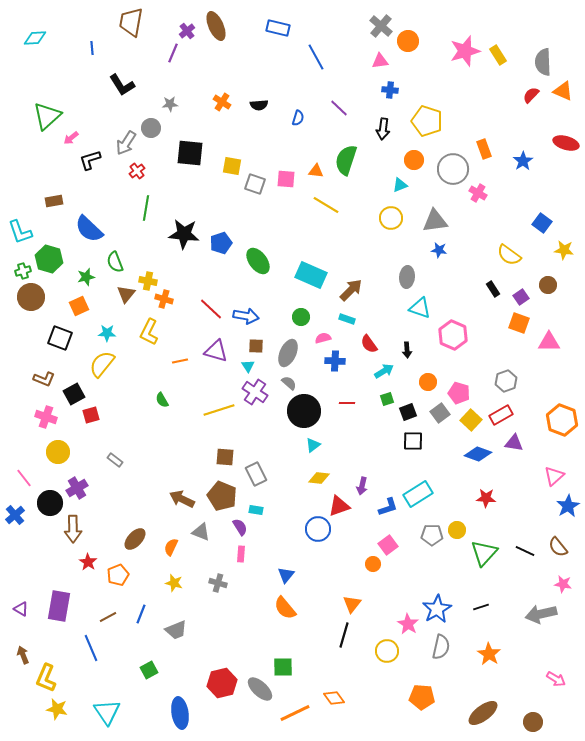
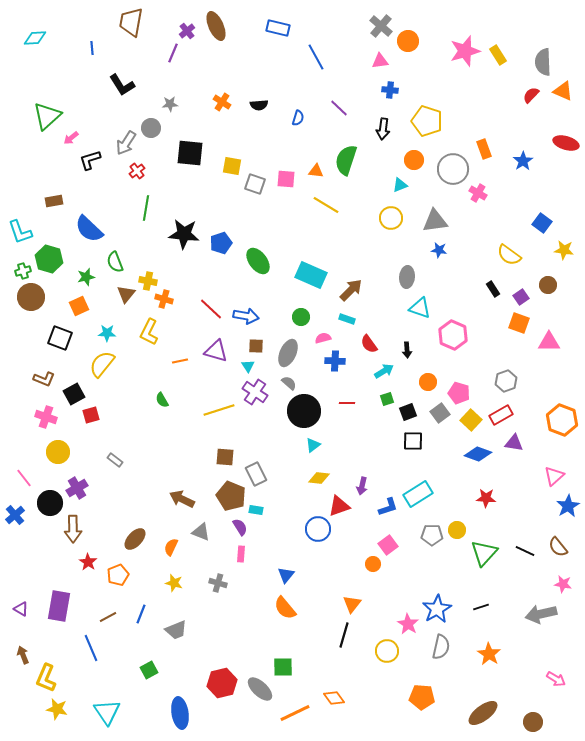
brown pentagon at (222, 496): moved 9 px right
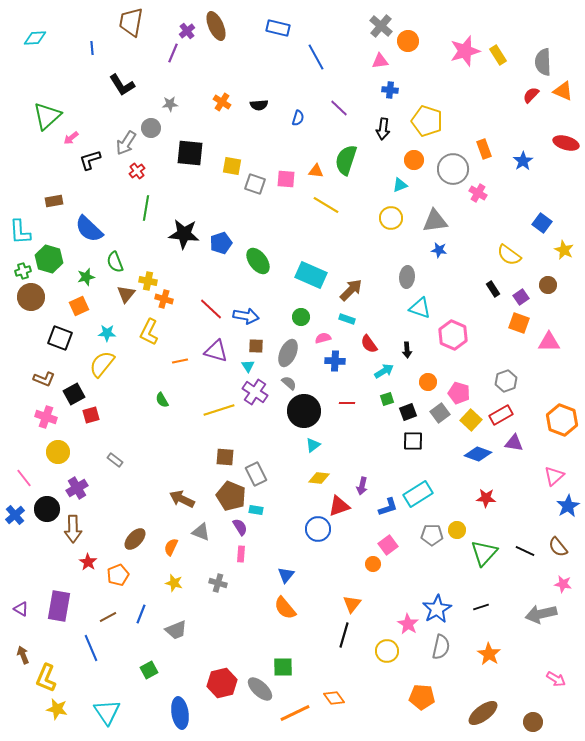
cyan L-shape at (20, 232): rotated 16 degrees clockwise
yellow star at (564, 250): rotated 18 degrees clockwise
black circle at (50, 503): moved 3 px left, 6 px down
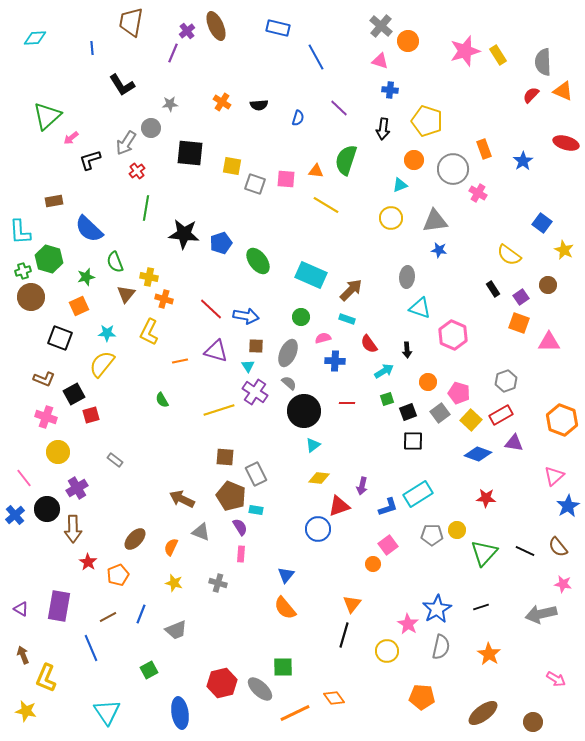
pink triangle at (380, 61): rotated 24 degrees clockwise
yellow cross at (148, 281): moved 1 px right, 4 px up
yellow star at (57, 709): moved 31 px left, 2 px down
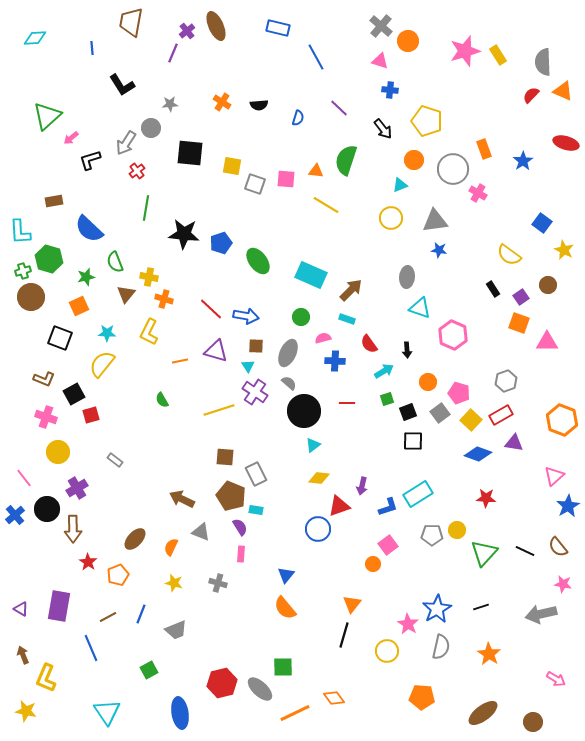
black arrow at (383, 129): rotated 45 degrees counterclockwise
pink triangle at (549, 342): moved 2 px left
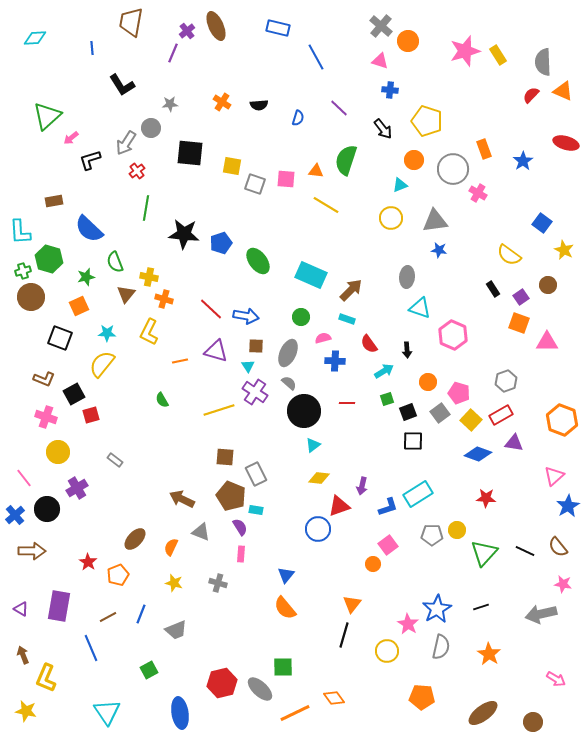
brown arrow at (73, 529): moved 41 px left, 22 px down; rotated 88 degrees counterclockwise
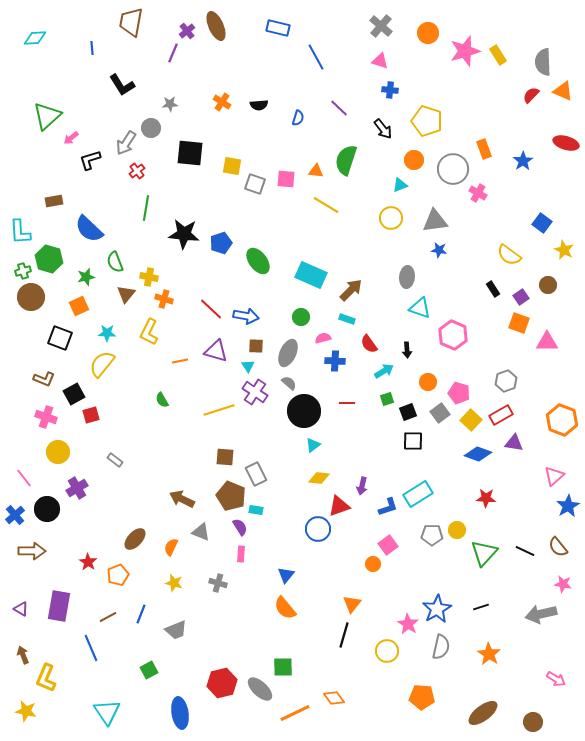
orange circle at (408, 41): moved 20 px right, 8 px up
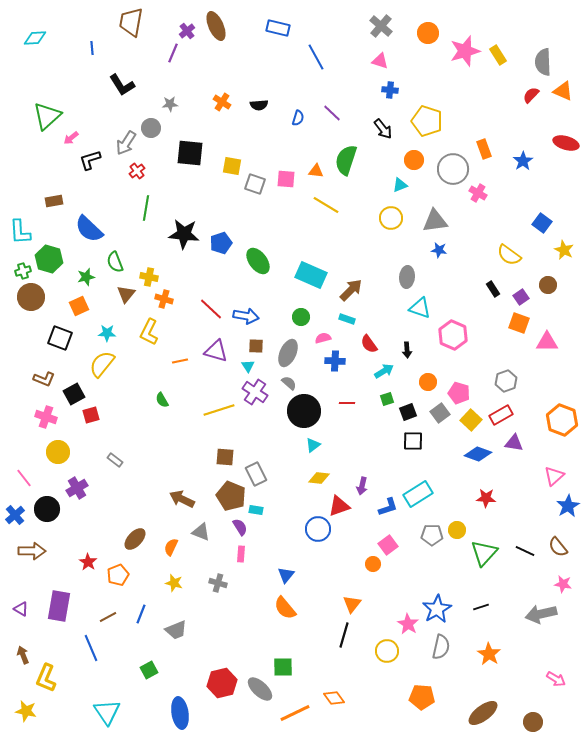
purple line at (339, 108): moved 7 px left, 5 px down
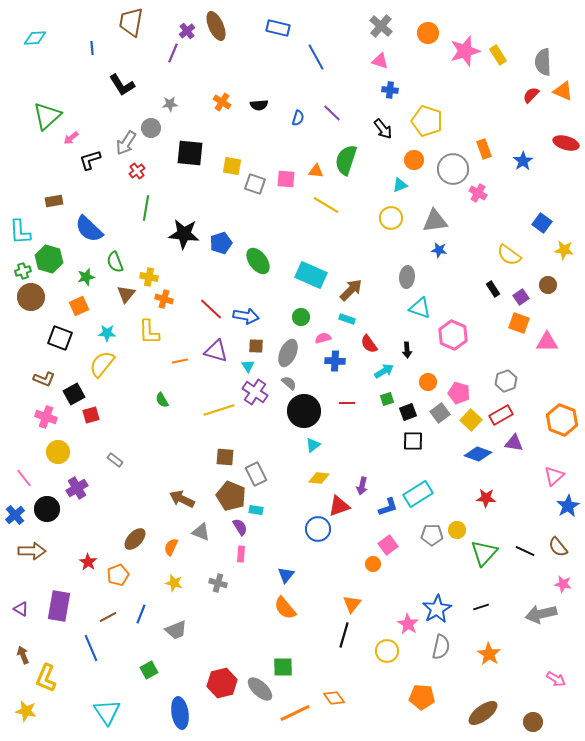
yellow star at (564, 250): rotated 18 degrees counterclockwise
yellow L-shape at (149, 332): rotated 28 degrees counterclockwise
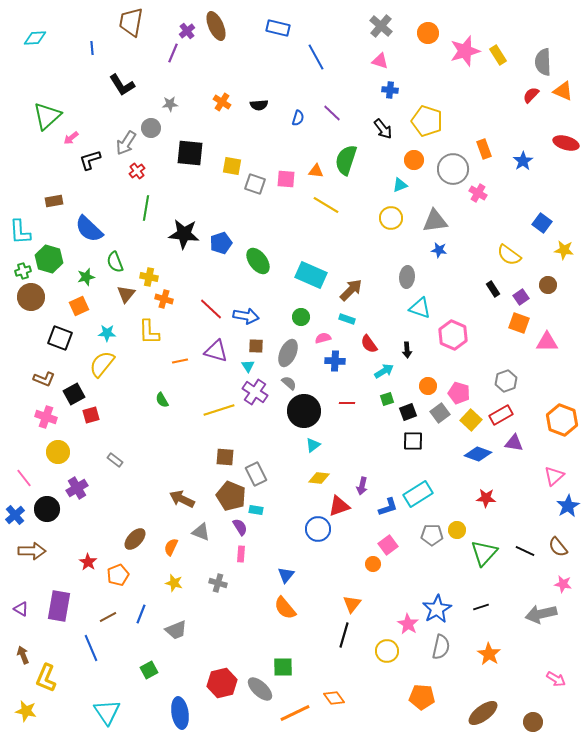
orange circle at (428, 382): moved 4 px down
